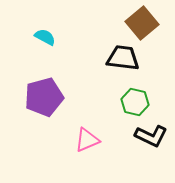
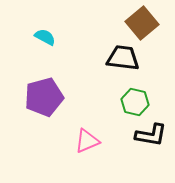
black L-shape: moved 1 px up; rotated 16 degrees counterclockwise
pink triangle: moved 1 px down
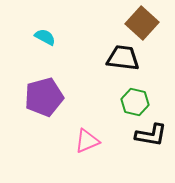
brown square: rotated 8 degrees counterclockwise
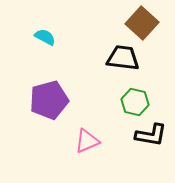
purple pentagon: moved 5 px right, 3 px down
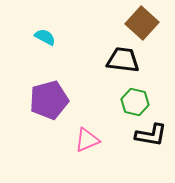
black trapezoid: moved 2 px down
pink triangle: moved 1 px up
